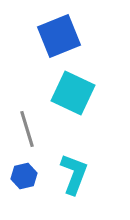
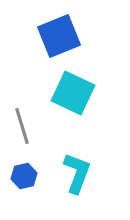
gray line: moved 5 px left, 3 px up
cyan L-shape: moved 3 px right, 1 px up
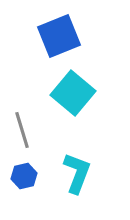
cyan square: rotated 15 degrees clockwise
gray line: moved 4 px down
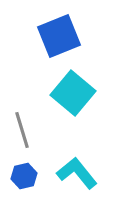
cyan L-shape: rotated 60 degrees counterclockwise
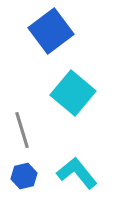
blue square: moved 8 px left, 5 px up; rotated 15 degrees counterclockwise
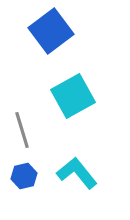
cyan square: moved 3 px down; rotated 21 degrees clockwise
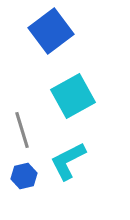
cyan L-shape: moved 9 px left, 12 px up; rotated 78 degrees counterclockwise
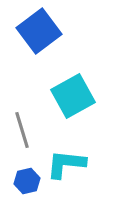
blue square: moved 12 px left
cyan L-shape: moved 2 px left, 3 px down; rotated 33 degrees clockwise
blue hexagon: moved 3 px right, 5 px down
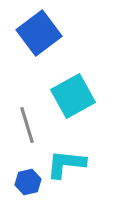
blue square: moved 2 px down
gray line: moved 5 px right, 5 px up
blue hexagon: moved 1 px right, 1 px down
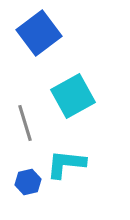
gray line: moved 2 px left, 2 px up
